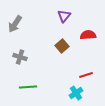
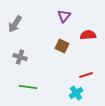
brown square: rotated 24 degrees counterclockwise
green line: rotated 12 degrees clockwise
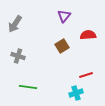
brown square: rotated 32 degrees clockwise
gray cross: moved 2 px left, 1 px up
cyan cross: rotated 16 degrees clockwise
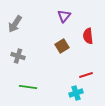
red semicircle: moved 1 px down; rotated 91 degrees counterclockwise
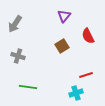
red semicircle: rotated 21 degrees counterclockwise
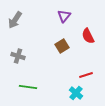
gray arrow: moved 4 px up
cyan cross: rotated 32 degrees counterclockwise
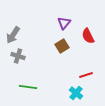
purple triangle: moved 7 px down
gray arrow: moved 2 px left, 15 px down
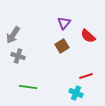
red semicircle: rotated 21 degrees counterclockwise
red line: moved 1 px down
cyan cross: rotated 16 degrees counterclockwise
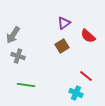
purple triangle: rotated 16 degrees clockwise
red line: rotated 56 degrees clockwise
green line: moved 2 px left, 2 px up
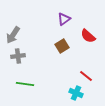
purple triangle: moved 4 px up
gray cross: rotated 24 degrees counterclockwise
green line: moved 1 px left, 1 px up
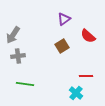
red line: rotated 40 degrees counterclockwise
cyan cross: rotated 16 degrees clockwise
